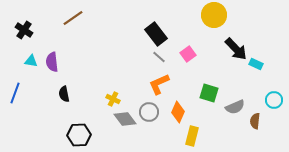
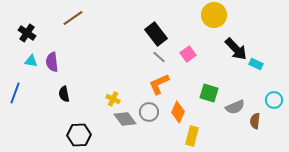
black cross: moved 3 px right, 3 px down
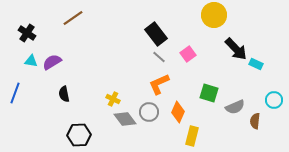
purple semicircle: rotated 66 degrees clockwise
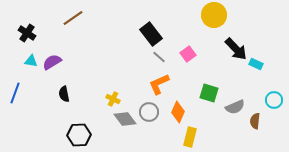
black rectangle: moved 5 px left
yellow rectangle: moved 2 px left, 1 px down
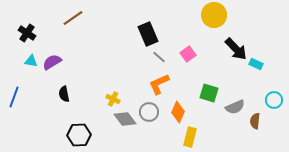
black rectangle: moved 3 px left; rotated 15 degrees clockwise
blue line: moved 1 px left, 4 px down
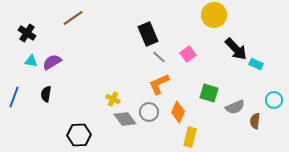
black semicircle: moved 18 px left; rotated 21 degrees clockwise
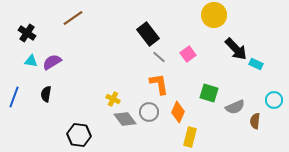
black rectangle: rotated 15 degrees counterclockwise
orange L-shape: rotated 105 degrees clockwise
black hexagon: rotated 10 degrees clockwise
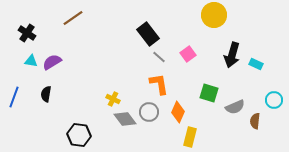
black arrow: moved 4 px left, 6 px down; rotated 60 degrees clockwise
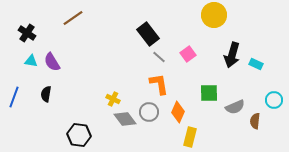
purple semicircle: rotated 90 degrees counterclockwise
green square: rotated 18 degrees counterclockwise
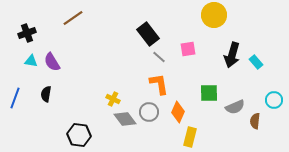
black cross: rotated 36 degrees clockwise
pink square: moved 5 px up; rotated 28 degrees clockwise
cyan rectangle: moved 2 px up; rotated 24 degrees clockwise
blue line: moved 1 px right, 1 px down
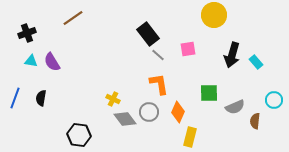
gray line: moved 1 px left, 2 px up
black semicircle: moved 5 px left, 4 px down
